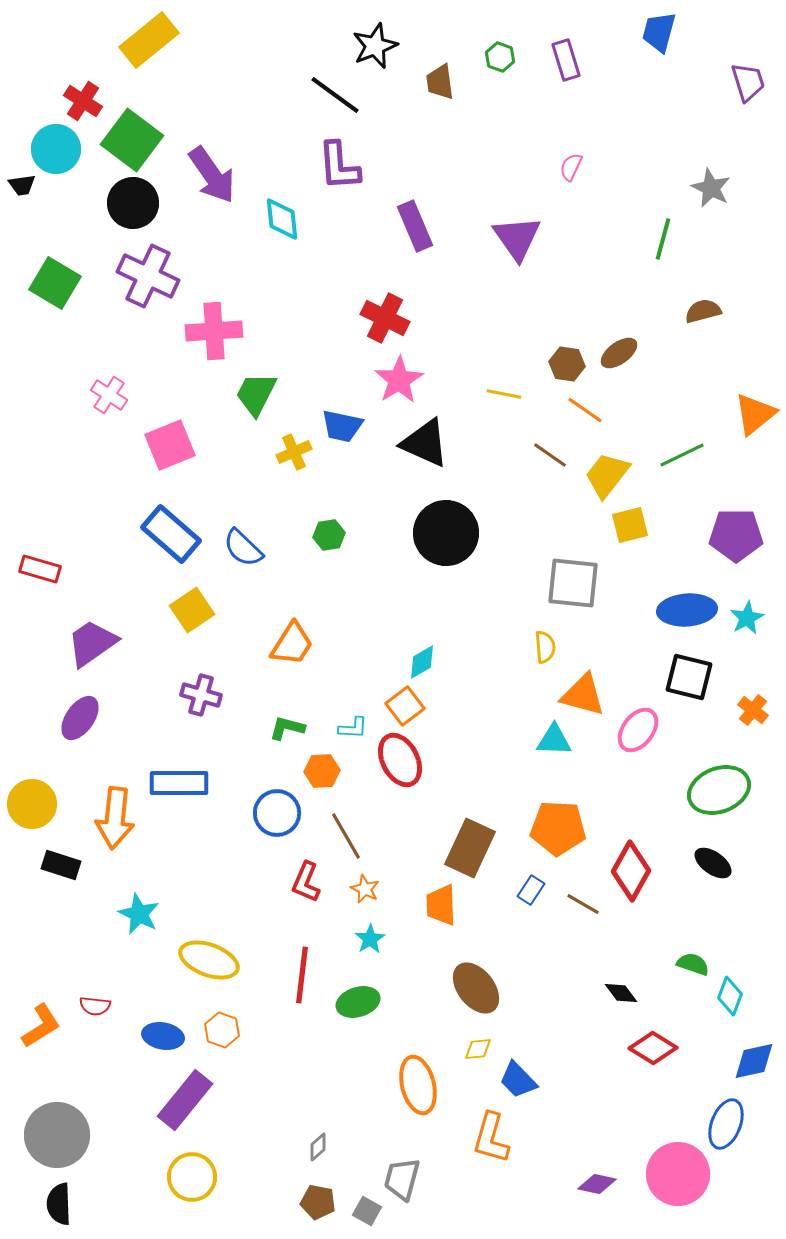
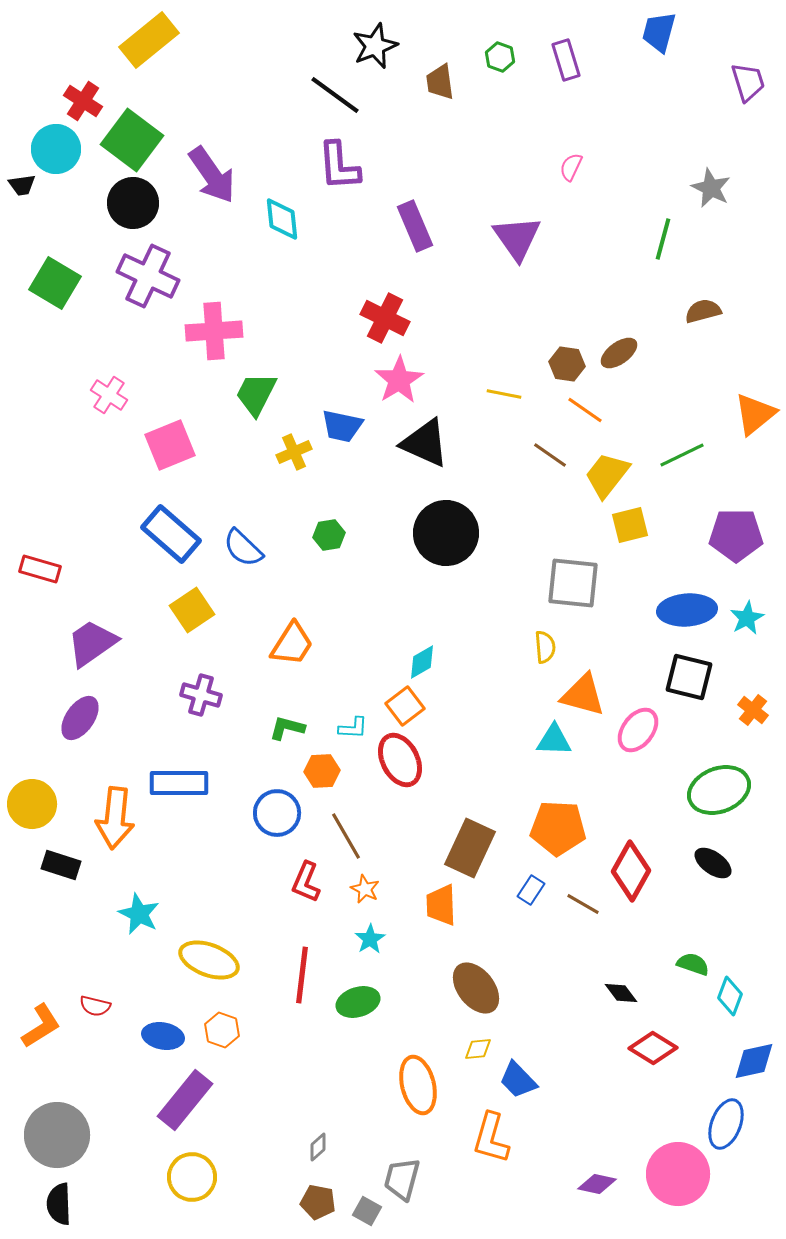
red semicircle at (95, 1006): rotated 8 degrees clockwise
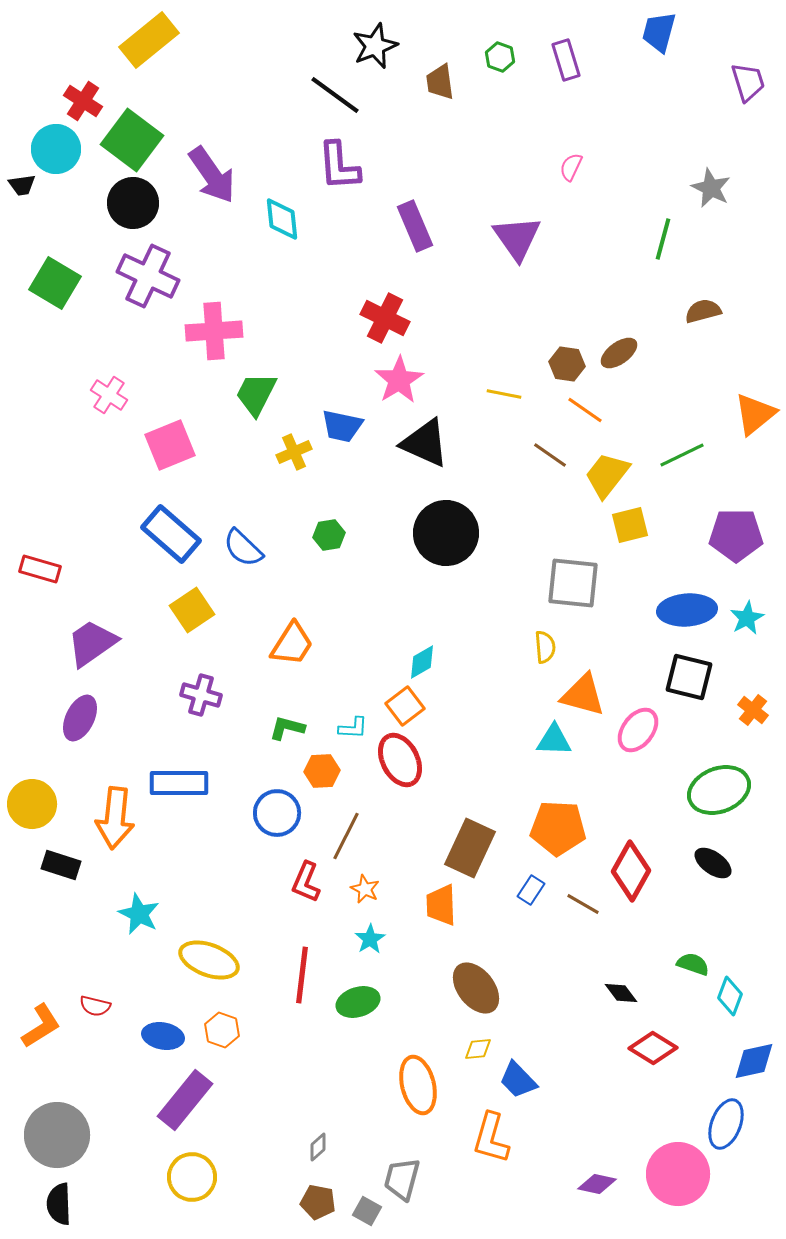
purple ellipse at (80, 718): rotated 9 degrees counterclockwise
brown line at (346, 836): rotated 57 degrees clockwise
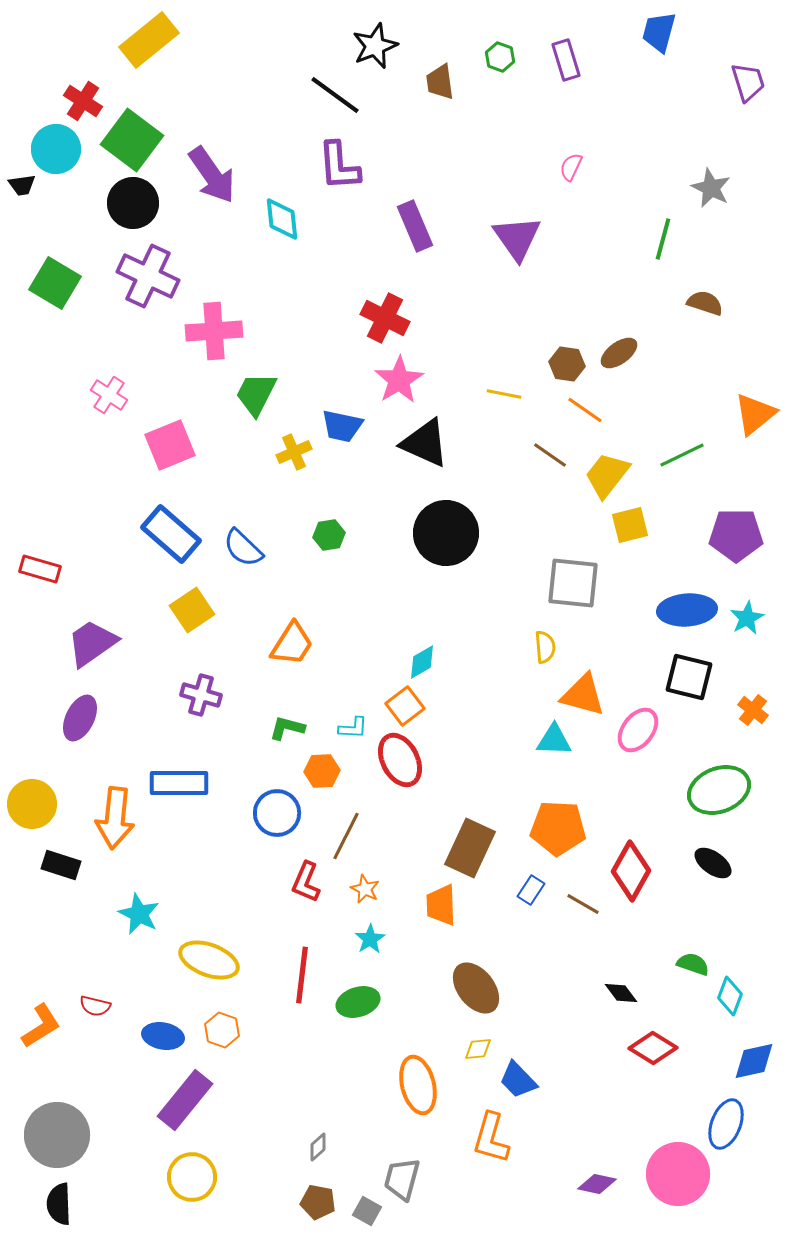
brown semicircle at (703, 311): moved 2 px right, 8 px up; rotated 33 degrees clockwise
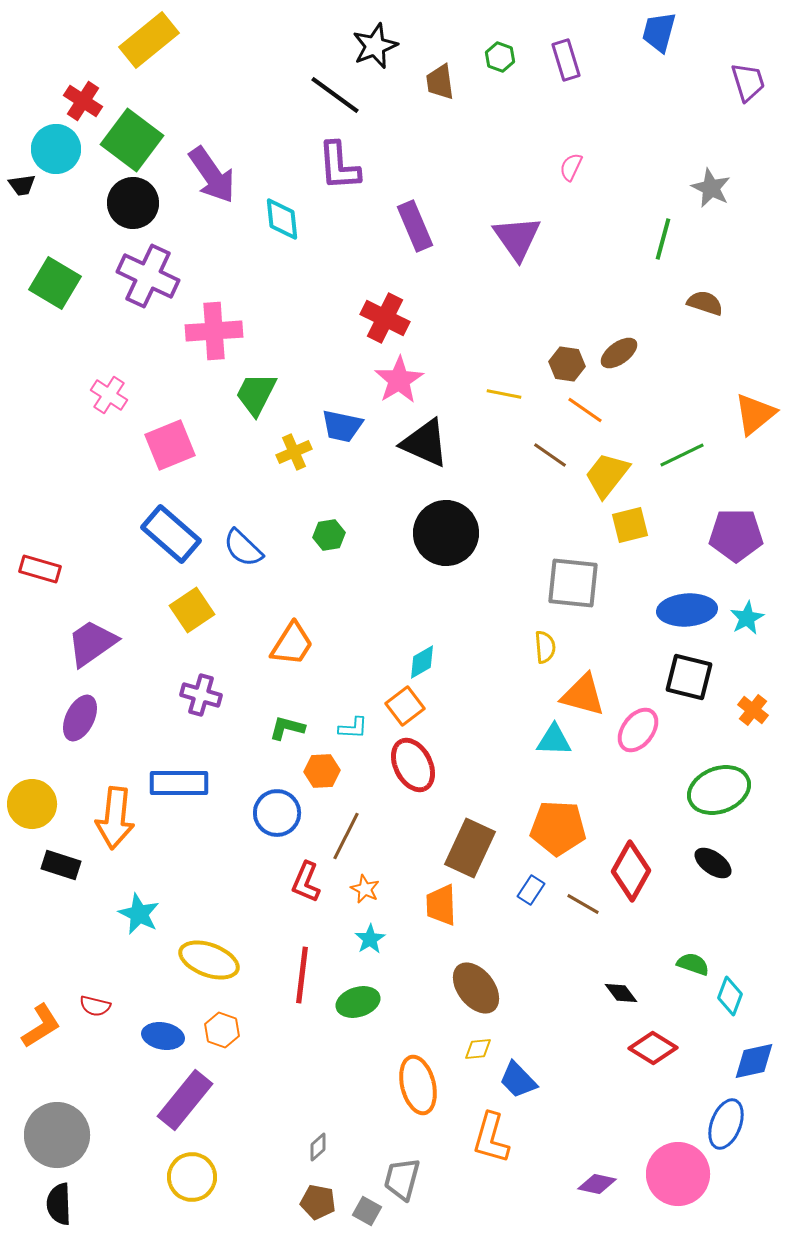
red ellipse at (400, 760): moved 13 px right, 5 px down
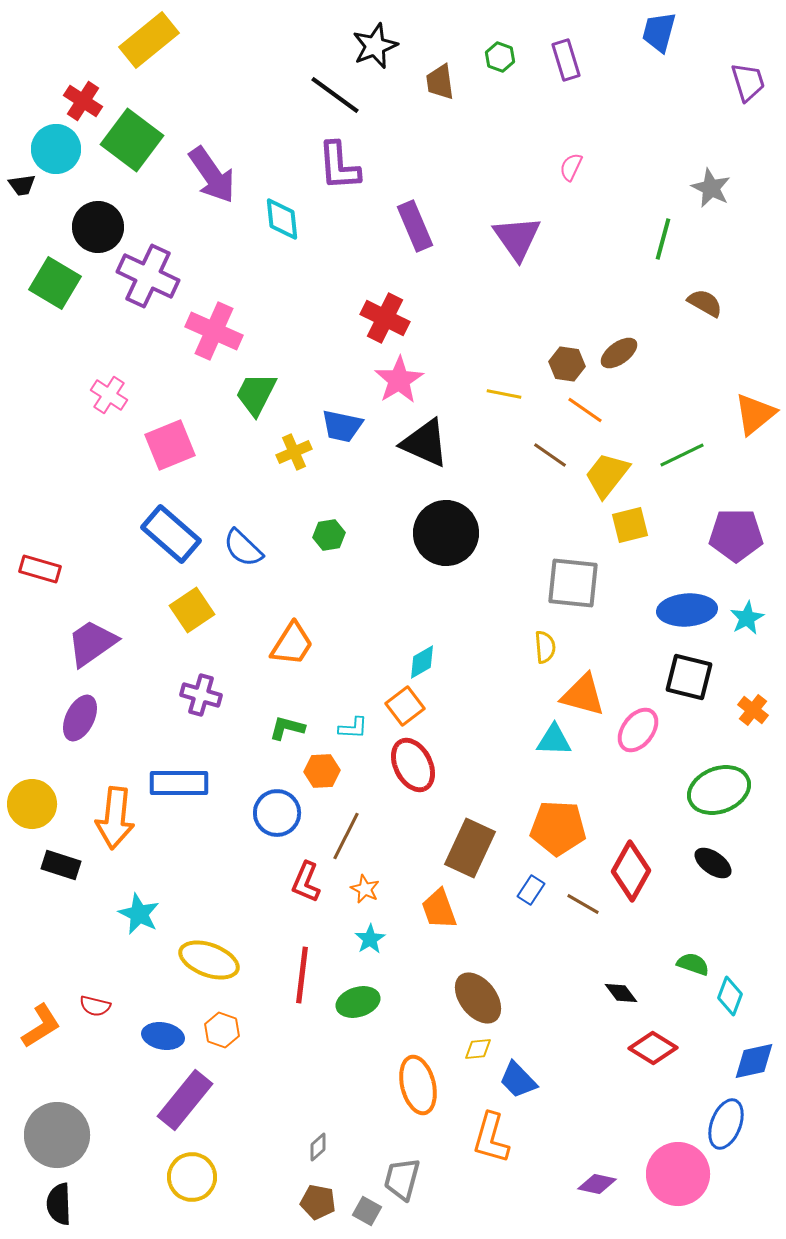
black circle at (133, 203): moved 35 px left, 24 px down
brown semicircle at (705, 303): rotated 12 degrees clockwise
pink cross at (214, 331): rotated 28 degrees clockwise
orange trapezoid at (441, 905): moved 2 px left, 4 px down; rotated 18 degrees counterclockwise
brown ellipse at (476, 988): moved 2 px right, 10 px down
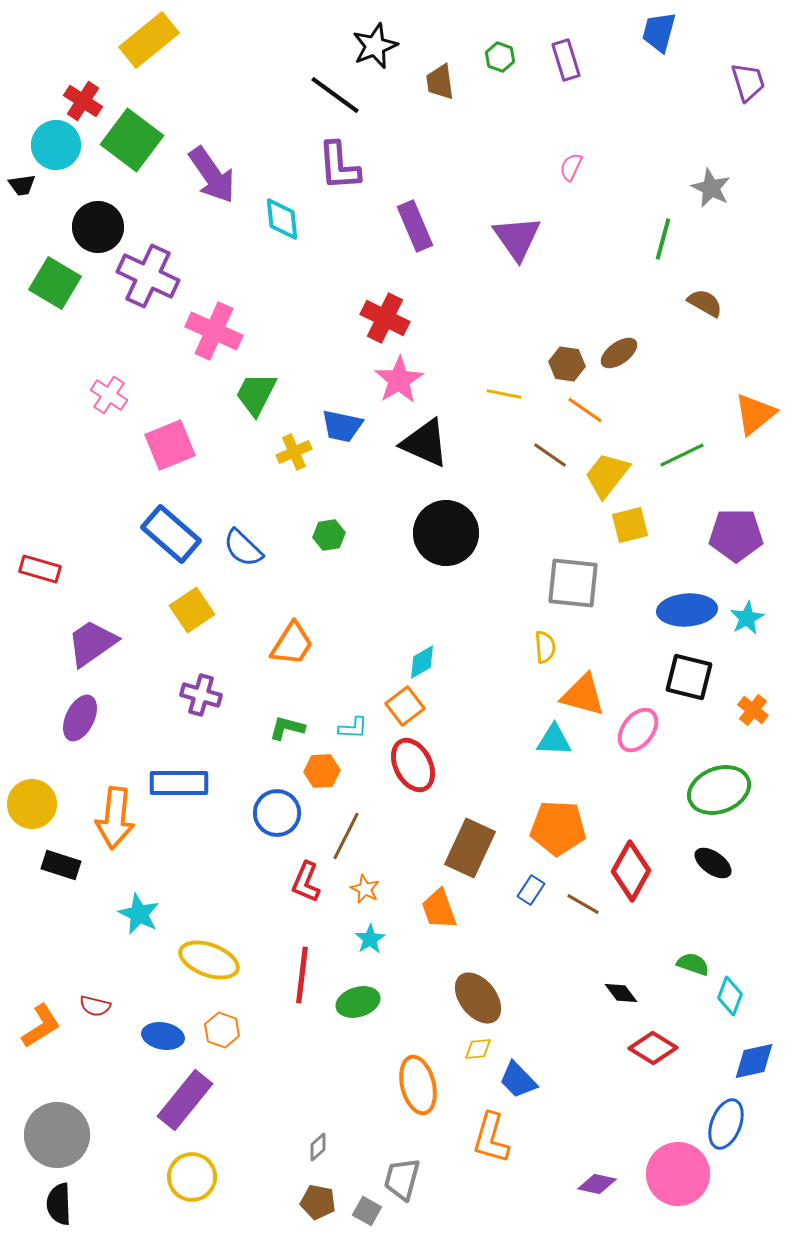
cyan circle at (56, 149): moved 4 px up
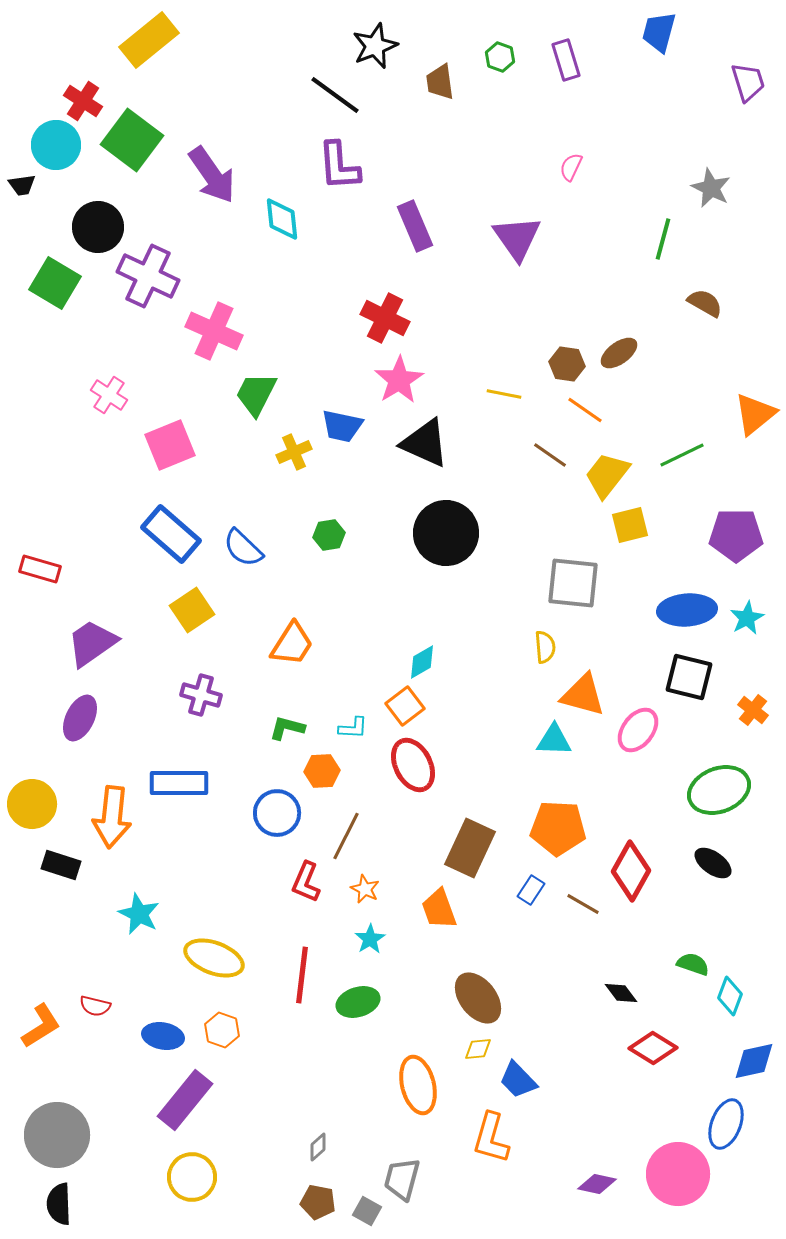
orange arrow at (115, 818): moved 3 px left, 1 px up
yellow ellipse at (209, 960): moved 5 px right, 2 px up
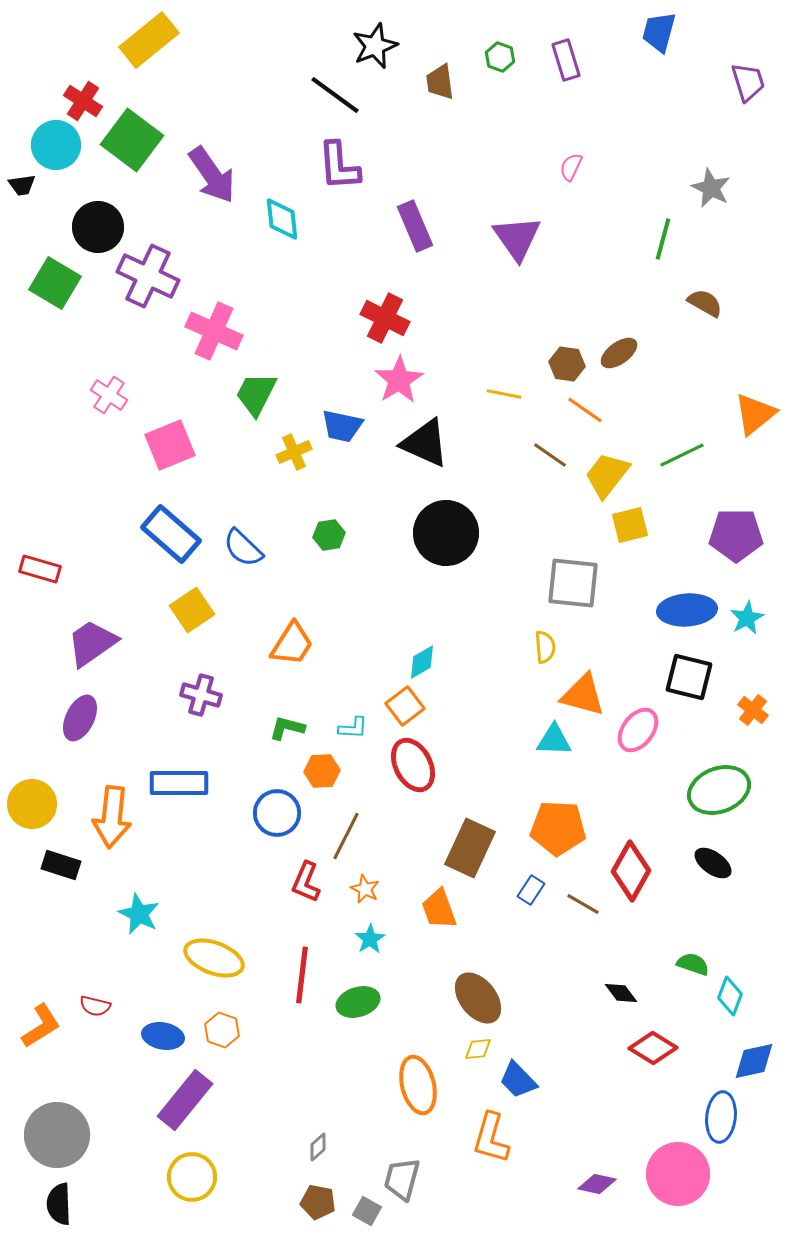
blue ellipse at (726, 1124): moved 5 px left, 7 px up; rotated 15 degrees counterclockwise
